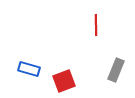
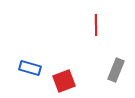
blue rectangle: moved 1 px right, 1 px up
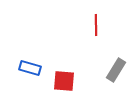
gray rectangle: rotated 10 degrees clockwise
red square: rotated 25 degrees clockwise
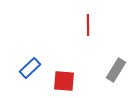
red line: moved 8 px left
blue rectangle: rotated 60 degrees counterclockwise
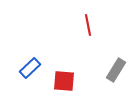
red line: rotated 10 degrees counterclockwise
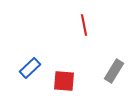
red line: moved 4 px left
gray rectangle: moved 2 px left, 1 px down
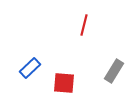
red line: rotated 25 degrees clockwise
red square: moved 2 px down
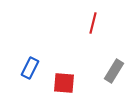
red line: moved 9 px right, 2 px up
blue rectangle: rotated 20 degrees counterclockwise
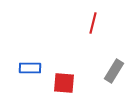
blue rectangle: rotated 65 degrees clockwise
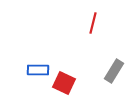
blue rectangle: moved 8 px right, 2 px down
red square: rotated 20 degrees clockwise
